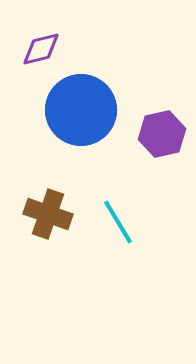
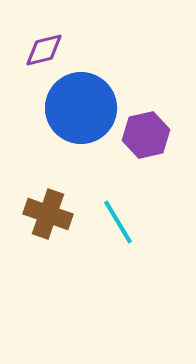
purple diamond: moved 3 px right, 1 px down
blue circle: moved 2 px up
purple hexagon: moved 16 px left, 1 px down
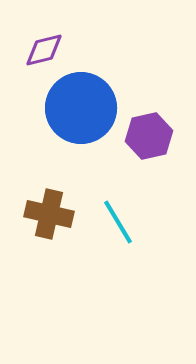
purple hexagon: moved 3 px right, 1 px down
brown cross: moved 1 px right; rotated 6 degrees counterclockwise
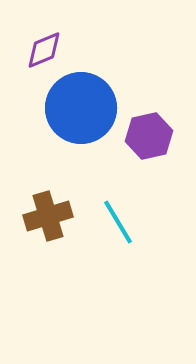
purple diamond: rotated 9 degrees counterclockwise
brown cross: moved 1 px left, 2 px down; rotated 30 degrees counterclockwise
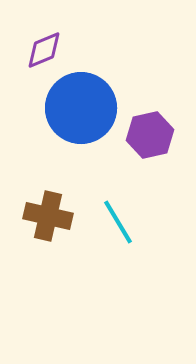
purple hexagon: moved 1 px right, 1 px up
brown cross: rotated 30 degrees clockwise
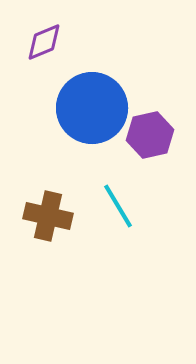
purple diamond: moved 8 px up
blue circle: moved 11 px right
cyan line: moved 16 px up
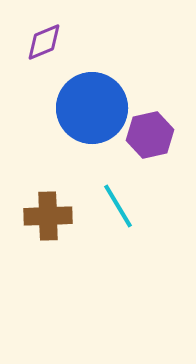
brown cross: rotated 15 degrees counterclockwise
